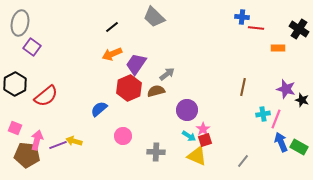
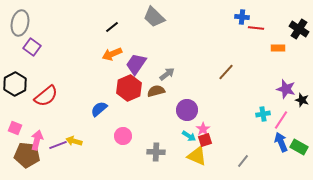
brown line: moved 17 px left, 15 px up; rotated 30 degrees clockwise
pink line: moved 5 px right, 1 px down; rotated 12 degrees clockwise
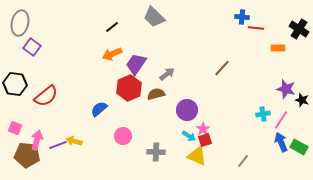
brown line: moved 4 px left, 4 px up
black hexagon: rotated 25 degrees counterclockwise
brown semicircle: moved 3 px down
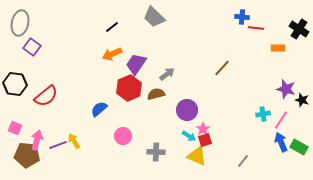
yellow arrow: rotated 42 degrees clockwise
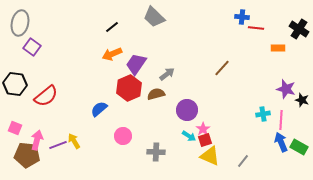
pink line: rotated 30 degrees counterclockwise
yellow triangle: moved 13 px right
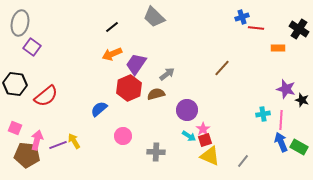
blue cross: rotated 24 degrees counterclockwise
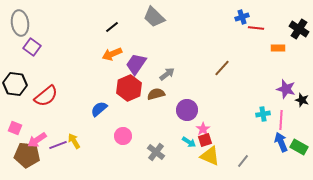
gray ellipse: rotated 20 degrees counterclockwise
cyan arrow: moved 6 px down
pink arrow: rotated 138 degrees counterclockwise
gray cross: rotated 36 degrees clockwise
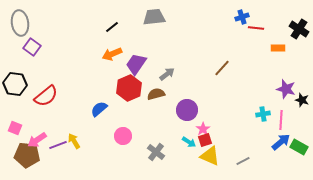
gray trapezoid: rotated 130 degrees clockwise
blue arrow: rotated 72 degrees clockwise
gray line: rotated 24 degrees clockwise
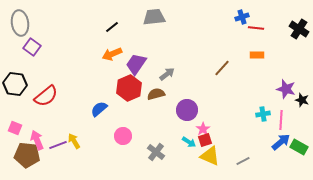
orange rectangle: moved 21 px left, 7 px down
pink arrow: rotated 102 degrees clockwise
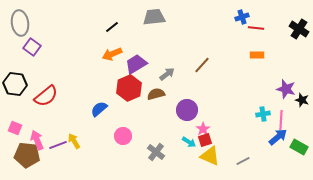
purple trapezoid: rotated 25 degrees clockwise
brown line: moved 20 px left, 3 px up
blue arrow: moved 3 px left, 5 px up
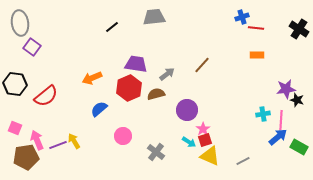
orange arrow: moved 20 px left, 24 px down
purple trapezoid: rotated 40 degrees clockwise
purple star: rotated 24 degrees counterclockwise
black star: moved 5 px left
brown pentagon: moved 1 px left, 2 px down; rotated 15 degrees counterclockwise
